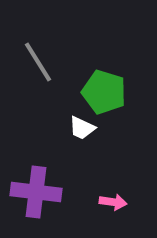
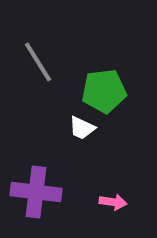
green pentagon: moved 1 px up; rotated 24 degrees counterclockwise
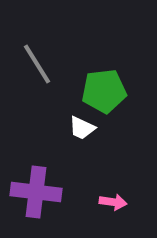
gray line: moved 1 px left, 2 px down
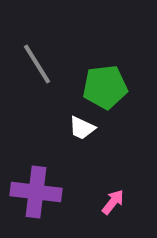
green pentagon: moved 1 px right, 4 px up
pink arrow: rotated 60 degrees counterclockwise
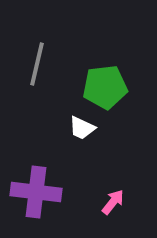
gray line: rotated 45 degrees clockwise
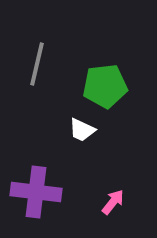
green pentagon: moved 1 px up
white trapezoid: moved 2 px down
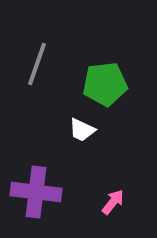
gray line: rotated 6 degrees clockwise
green pentagon: moved 2 px up
